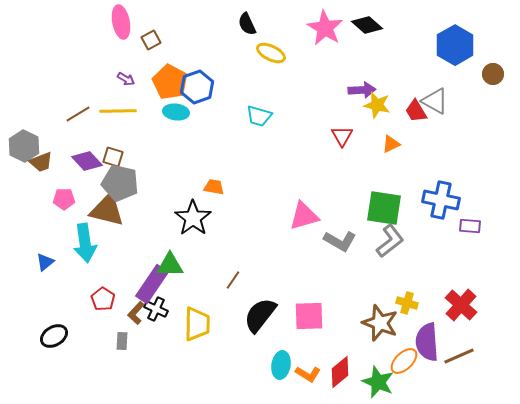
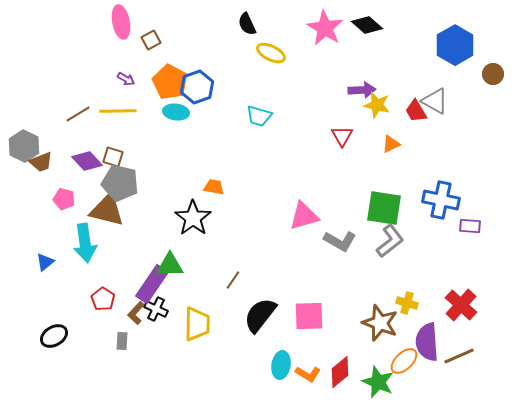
pink pentagon at (64, 199): rotated 15 degrees clockwise
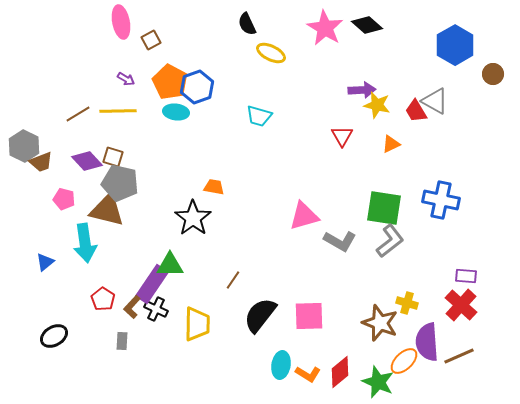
purple rectangle at (470, 226): moved 4 px left, 50 px down
brown L-shape at (136, 313): moved 4 px left, 6 px up
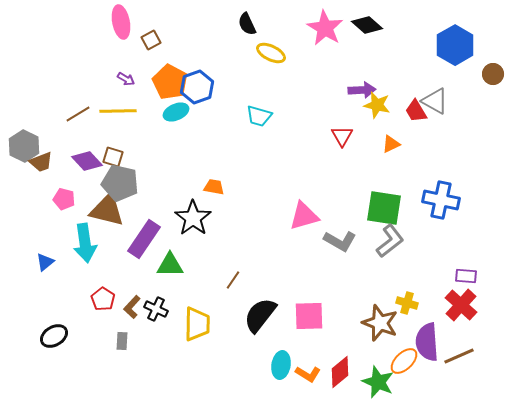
cyan ellipse at (176, 112): rotated 30 degrees counterclockwise
purple rectangle at (152, 284): moved 8 px left, 45 px up
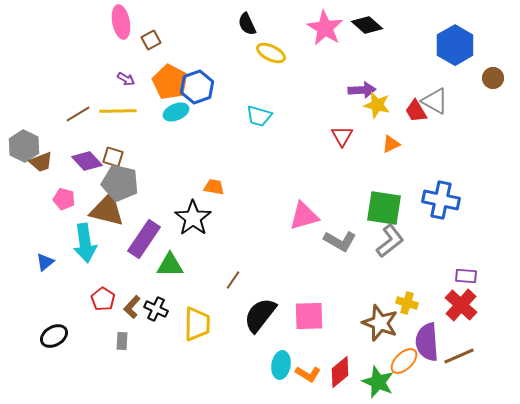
brown circle at (493, 74): moved 4 px down
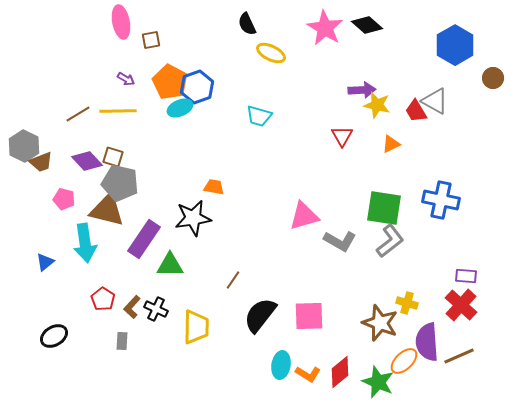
brown square at (151, 40): rotated 18 degrees clockwise
cyan ellipse at (176, 112): moved 4 px right, 4 px up
black star at (193, 218): rotated 27 degrees clockwise
yellow trapezoid at (197, 324): moved 1 px left, 3 px down
